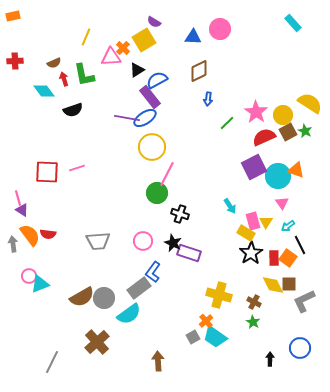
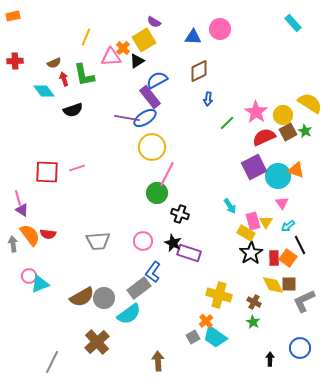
black triangle at (137, 70): moved 9 px up
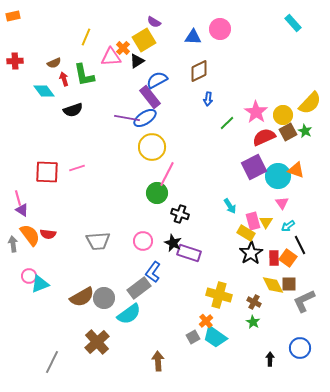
yellow semicircle at (310, 103): rotated 100 degrees clockwise
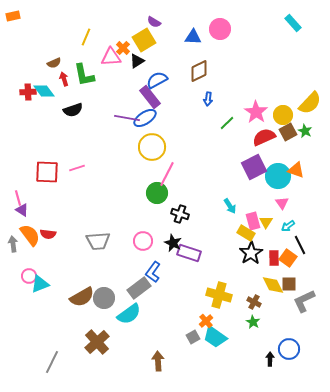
red cross at (15, 61): moved 13 px right, 31 px down
blue circle at (300, 348): moved 11 px left, 1 px down
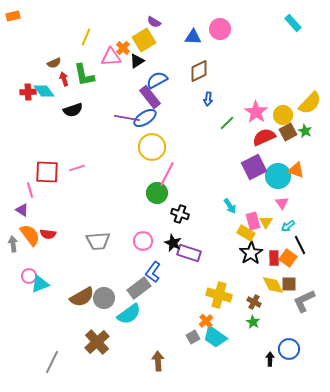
pink line at (18, 198): moved 12 px right, 8 px up
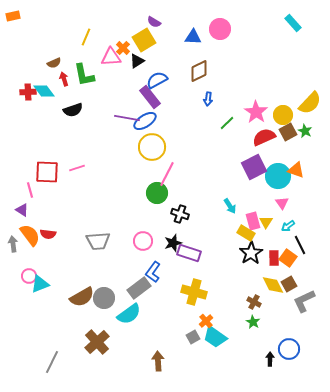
blue ellipse at (145, 118): moved 3 px down
black star at (173, 243): rotated 30 degrees clockwise
brown square at (289, 284): rotated 28 degrees counterclockwise
yellow cross at (219, 295): moved 25 px left, 3 px up
